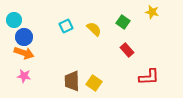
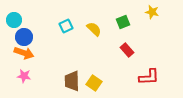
green square: rotated 32 degrees clockwise
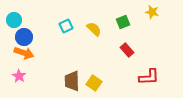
pink star: moved 5 px left; rotated 24 degrees clockwise
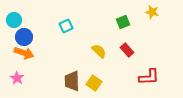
yellow semicircle: moved 5 px right, 22 px down
pink star: moved 2 px left, 2 px down
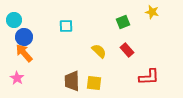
cyan square: rotated 24 degrees clockwise
orange arrow: rotated 150 degrees counterclockwise
yellow square: rotated 28 degrees counterclockwise
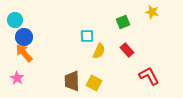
cyan circle: moved 1 px right
cyan square: moved 21 px right, 10 px down
yellow semicircle: rotated 70 degrees clockwise
red L-shape: moved 1 px up; rotated 115 degrees counterclockwise
yellow square: rotated 21 degrees clockwise
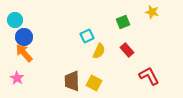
cyan square: rotated 24 degrees counterclockwise
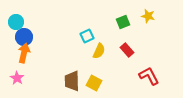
yellow star: moved 4 px left, 4 px down
cyan circle: moved 1 px right, 2 px down
orange arrow: rotated 54 degrees clockwise
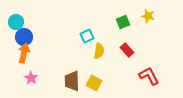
yellow semicircle: rotated 14 degrees counterclockwise
pink star: moved 14 px right
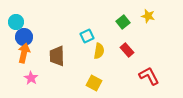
green square: rotated 16 degrees counterclockwise
brown trapezoid: moved 15 px left, 25 px up
